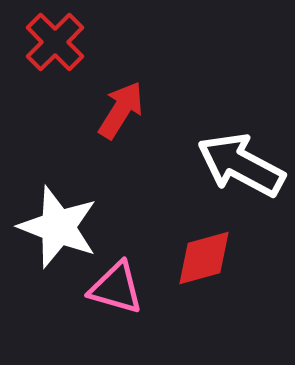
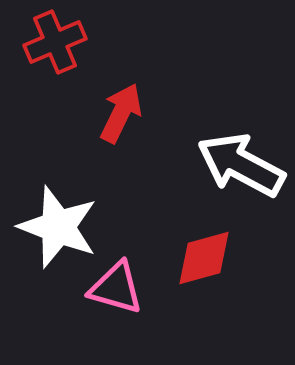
red cross: rotated 22 degrees clockwise
red arrow: moved 3 px down; rotated 6 degrees counterclockwise
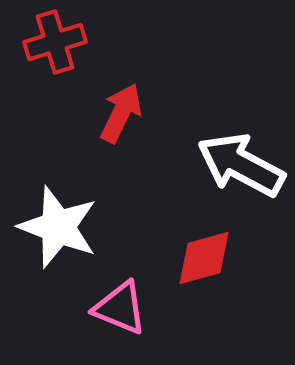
red cross: rotated 6 degrees clockwise
pink triangle: moved 4 px right, 20 px down; rotated 6 degrees clockwise
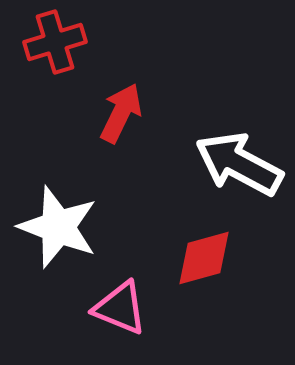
white arrow: moved 2 px left, 1 px up
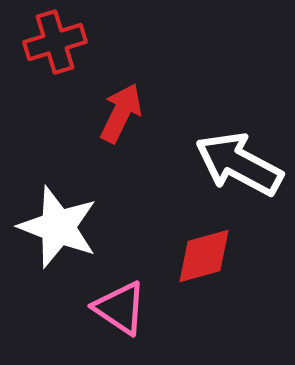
red diamond: moved 2 px up
pink triangle: rotated 12 degrees clockwise
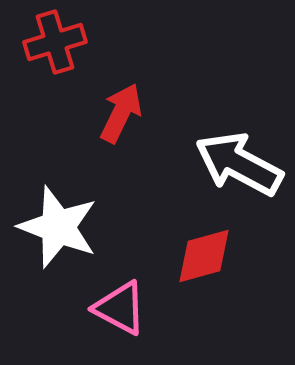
pink triangle: rotated 6 degrees counterclockwise
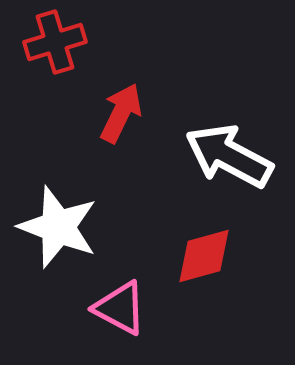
white arrow: moved 10 px left, 8 px up
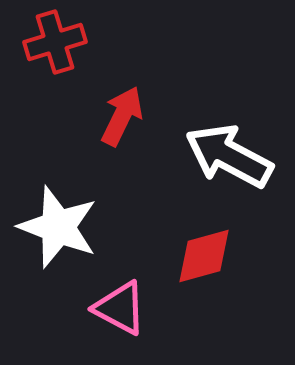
red arrow: moved 1 px right, 3 px down
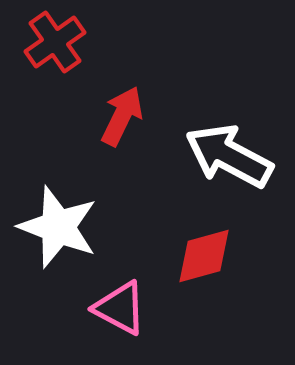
red cross: rotated 18 degrees counterclockwise
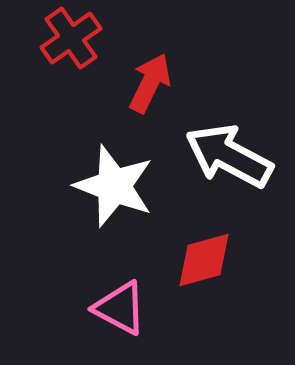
red cross: moved 16 px right, 4 px up
red arrow: moved 28 px right, 33 px up
white star: moved 56 px right, 41 px up
red diamond: moved 4 px down
